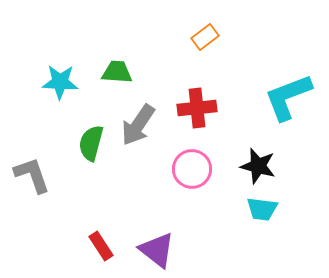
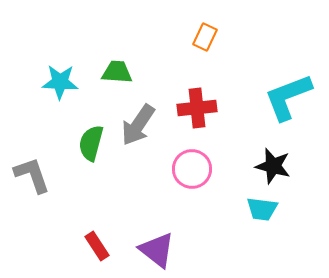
orange rectangle: rotated 28 degrees counterclockwise
black star: moved 15 px right
red rectangle: moved 4 px left
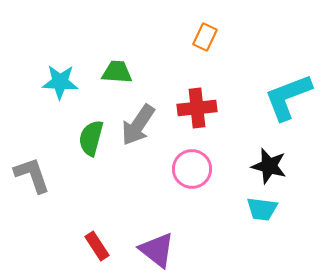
green semicircle: moved 5 px up
black star: moved 4 px left
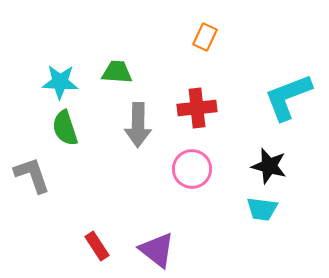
gray arrow: rotated 33 degrees counterclockwise
green semicircle: moved 26 px left, 10 px up; rotated 33 degrees counterclockwise
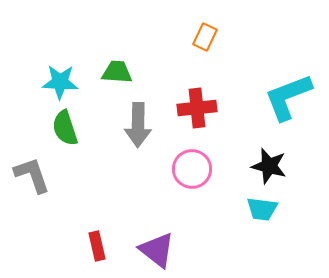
red rectangle: rotated 20 degrees clockwise
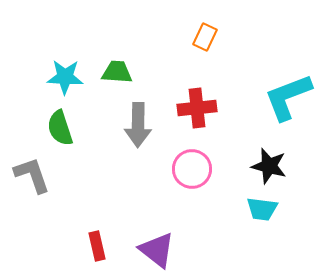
cyan star: moved 5 px right, 5 px up
green semicircle: moved 5 px left
